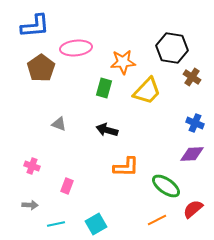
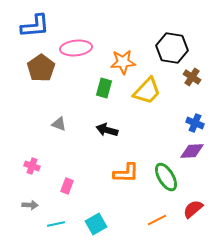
purple diamond: moved 3 px up
orange L-shape: moved 6 px down
green ellipse: moved 9 px up; rotated 24 degrees clockwise
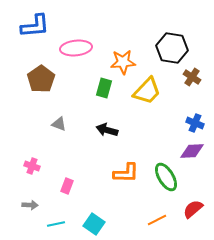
brown pentagon: moved 11 px down
cyan square: moved 2 px left; rotated 25 degrees counterclockwise
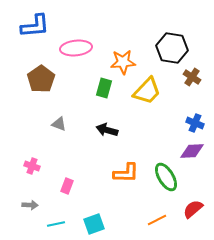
cyan square: rotated 35 degrees clockwise
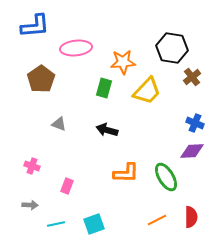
brown cross: rotated 18 degrees clockwise
red semicircle: moved 2 px left, 8 px down; rotated 130 degrees clockwise
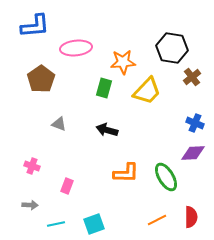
purple diamond: moved 1 px right, 2 px down
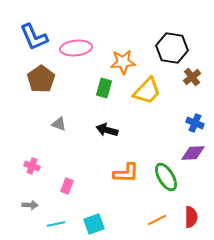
blue L-shape: moved 1 px left, 11 px down; rotated 72 degrees clockwise
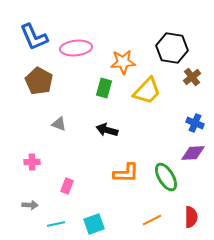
brown pentagon: moved 2 px left, 2 px down; rotated 8 degrees counterclockwise
pink cross: moved 4 px up; rotated 21 degrees counterclockwise
orange line: moved 5 px left
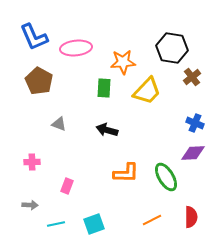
green rectangle: rotated 12 degrees counterclockwise
